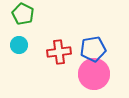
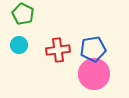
red cross: moved 1 px left, 2 px up
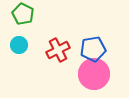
red cross: rotated 20 degrees counterclockwise
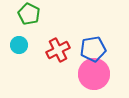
green pentagon: moved 6 px right
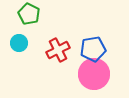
cyan circle: moved 2 px up
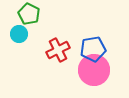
cyan circle: moved 9 px up
pink circle: moved 4 px up
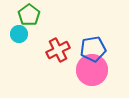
green pentagon: moved 1 px down; rotated 10 degrees clockwise
pink circle: moved 2 px left
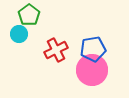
red cross: moved 2 px left
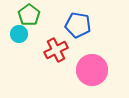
blue pentagon: moved 15 px left, 24 px up; rotated 20 degrees clockwise
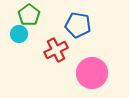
pink circle: moved 3 px down
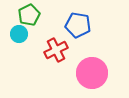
green pentagon: rotated 10 degrees clockwise
